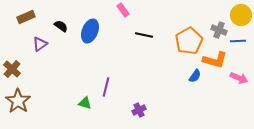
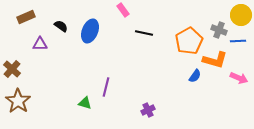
black line: moved 2 px up
purple triangle: rotated 35 degrees clockwise
purple cross: moved 9 px right
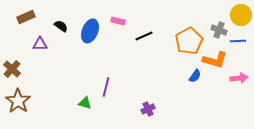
pink rectangle: moved 5 px left, 11 px down; rotated 40 degrees counterclockwise
black line: moved 3 px down; rotated 36 degrees counterclockwise
pink arrow: rotated 30 degrees counterclockwise
purple cross: moved 1 px up
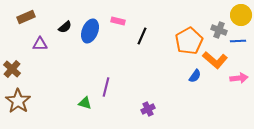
black semicircle: moved 4 px right, 1 px down; rotated 104 degrees clockwise
black line: moved 2 px left; rotated 42 degrees counterclockwise
orange L-shape: rotated 25 degrees clockwise
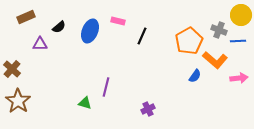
black semicircle: moved 6 px left
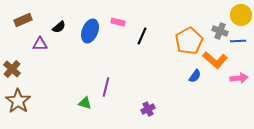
brown rectangle: moved 3 px left, 3 px down
pink rectangle: moved 1 px down
gray cross: moved 1 px right, 1 px down
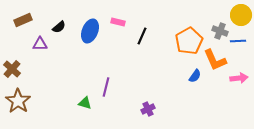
orange L-shape: rotated 25 degrees clockwise
